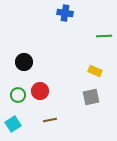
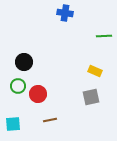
red circle: moved 2 px left, 3 px down
green circle: moved 9 px up
cyan square: rotated 28 degrees clockwise
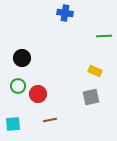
black circle: moved 2 px left, 4 px up
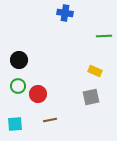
black circle: moved 3 px left, 2 px down
cyan square: moved 2 px right
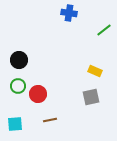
blue cross: moved 4 px right
green line: moved 6 px up; rotated 35 degrees counterclockwise
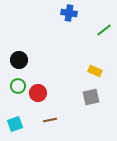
red circle: moved 1 px up
cyan square: rotated 14 degrees counterclockwise
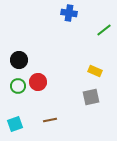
red circle: moved 11 px up
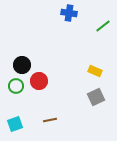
green line: moved 1 px left, 4 px up
black circle: moved 3 px right, 5 px down
red circle: moved 1 px right, 1 px up
green circle: moved 2 px left
gray square: moved 5 px right; rotated 12 degrees counterclockwise
